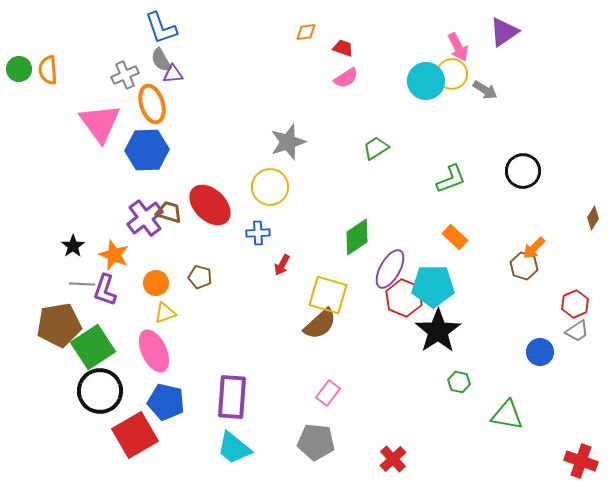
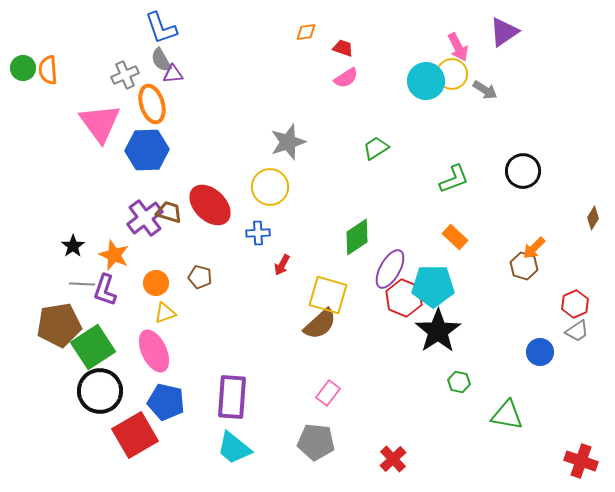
green circle at (19, 69): moved 4 px right, 1 px up
green L-shape at (451, 179): moved 3 px right
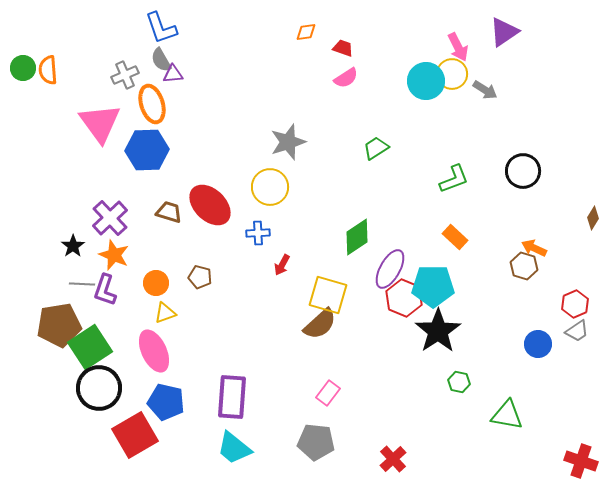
purple cross at (145, 218): moved 35 px left; rotated 6 degrees counterclockwise
orange arrow at (534, 248): rotated 70 degrees clockwise
green square at (93, 347): moved 3 px left
blue circle at (540, 352): moved 2 px left, 8 px up
black circle at (100, 391): moved 1 px left, 3 px up
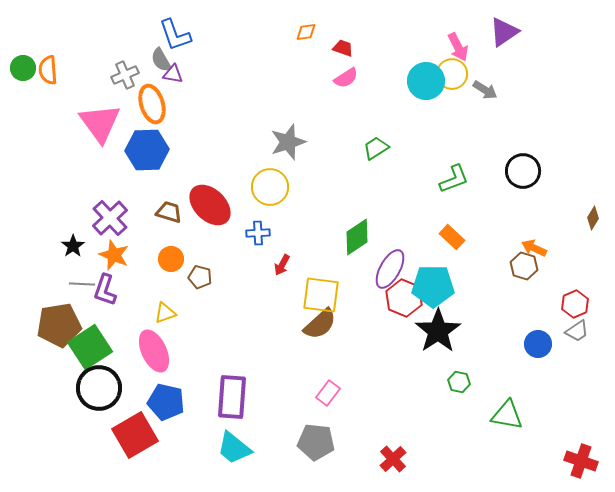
blue L-shape at (161, 28): moved 14 px right, 7 px down
purple triangle at (173, 74): rotated 15 degrees clockwise
orange rectangle at (455, 237): moved 3 px left
orange circle at (156, 283): moved 15 px right, 24 px up
yellow square at (328, 295): moved 7 px left; rotated 9 degrees counterclockwise
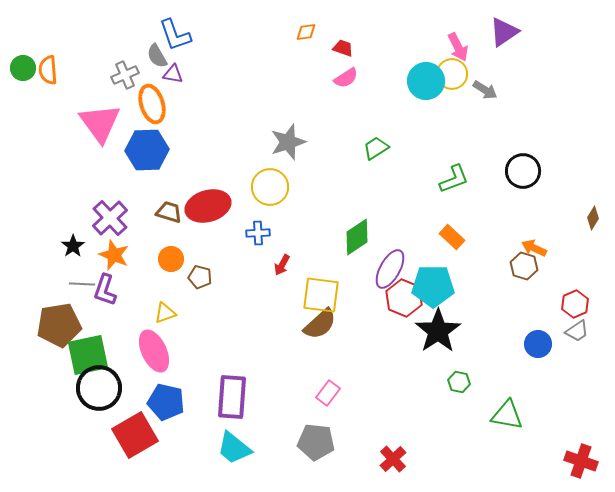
gray semicircle at (161, 60): moved 4 px left, 4 px up
red ellipse at (210, 205): moved 2 px left, 1 px down; rotated 60 degrees counterclockwise
green square at (90, 347): moved 2 px left, 8 px down; rotated 21 degrees clockwise
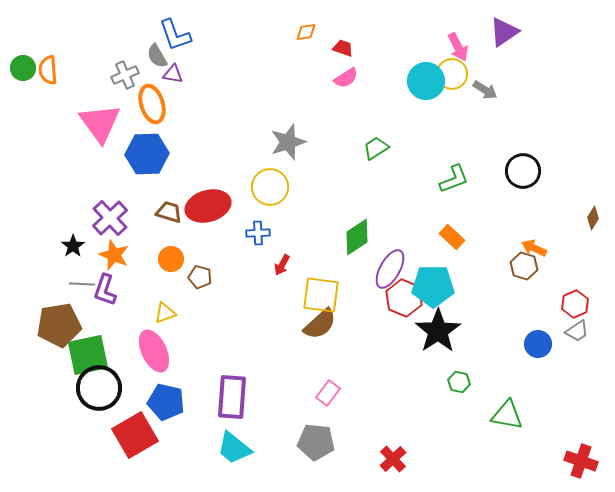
blue hexagon at (147, 150): moved 4 px down
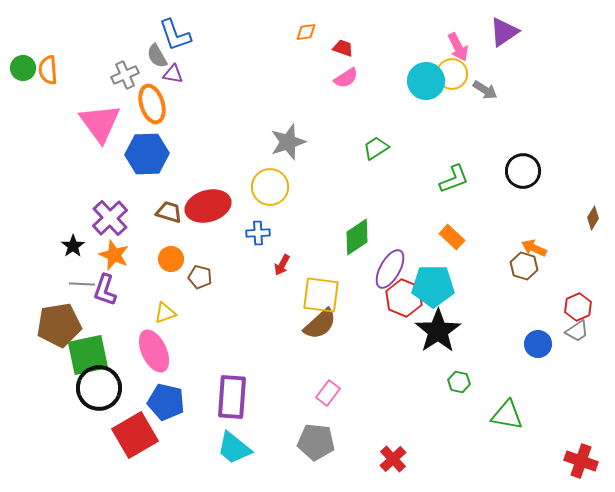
red hexagon at (575, 304): moved 3 px right, 3 px down
